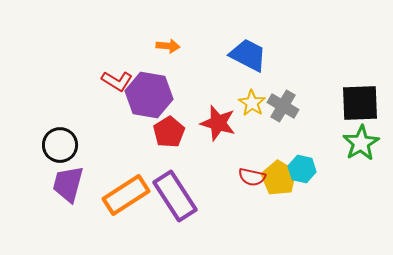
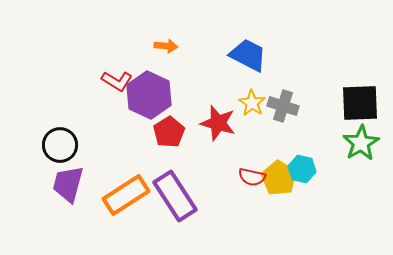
orange arrow: moved 2 px left
purple hexagon: rotated 15 degrees clockwise
gray cross: rotated 12 degrees counterclockwise
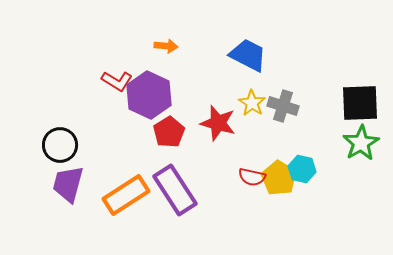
purple rectangle: moved 6 px up
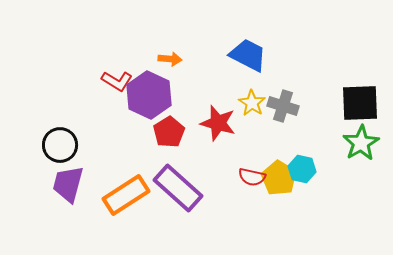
orange arrow: moved 4 px right, 13 px down
purple rectangle: moved 3 px right, 2 px up; rotated 15 degrees counterclockwise
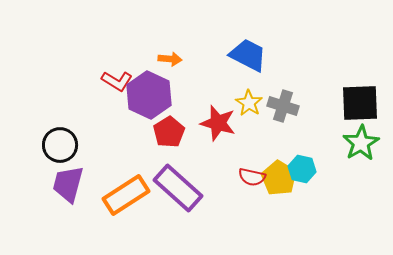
yellow star: moved 3 px left
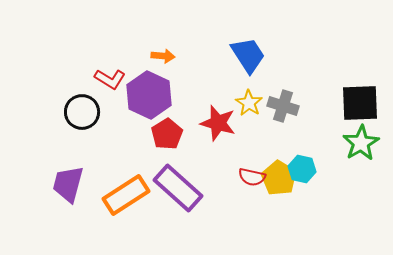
blue trapezoid: rotated 30 degrees clockwise
orange arrow: moved 7 px left, 3 px up
red L-shape: moved 7 px left, 2 px up
red pentagon: moved 2 px left, 2 px down
black circle: moved 22 px right, 33 px up
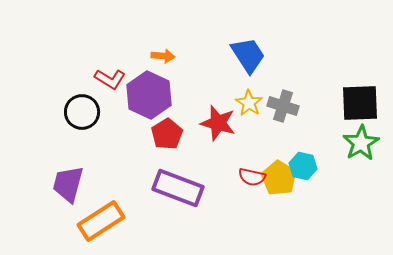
cyan hexagon: moved 1 px right, 3 px up
purple rectangle: rotated 21 degrees counterclockwise
orange rectangle: moved 25 px left, 26 px down
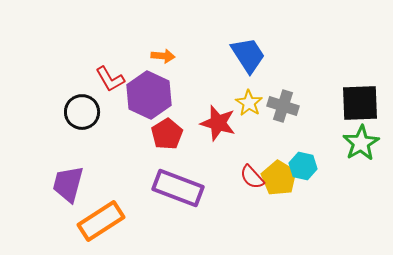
red L-shape: rotated 28 degrees clockwise
red semicircle: rotated 36 degrees clockwise
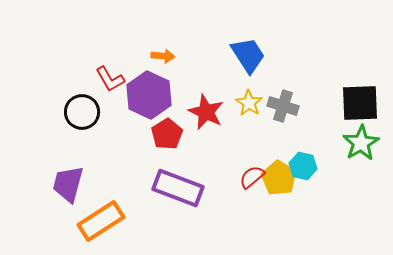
red star: moved 12 px left, 11 px up; rotated 9 degrees clockwise
red semicircle: rotated 92 degrees clockwise
